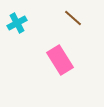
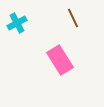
brown line: rotated 24 degrees clockwise
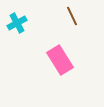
brown line: moved 1 px left, 2 px up
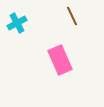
pink rectangle: rotated 8 degrees clockwise
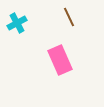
brown line: moved 3 px left, 1 px down
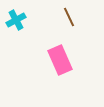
cyan cross: moved 1 px left, 3 px up
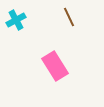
pink rectangle: moved 5 px left, 6 px down; rotated 8 degrees counterclockwise
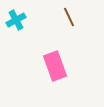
pink rectangle: rotated 12 degrees clockwise
